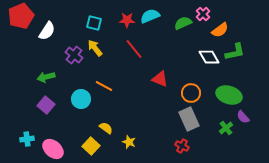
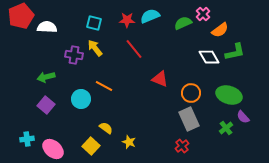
white semicircle: moved 4 px up; rotated 120 degrees counterclockwise
purple cross: rotated 30 degrees counterclockwise
red cross: rotated 24 degrees clockwise
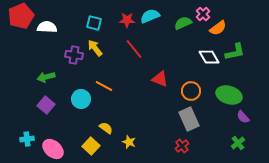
orange semicircle: moved 2 px left, 2 px up
orange circle: moved 2 px up
green cross: moved 12 px right, 15 px down
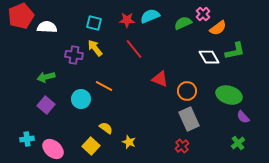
green L-shape: moved 1 px up
orange circle: moved 4 px left
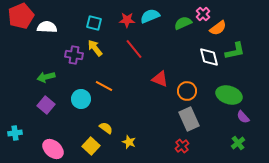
white diamond: rotated 15 degrees clockwise
cyan cross: moved 12 px left, 6 px up
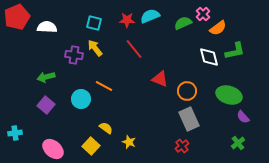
red pentagon: moved 4 px left, 1 px down
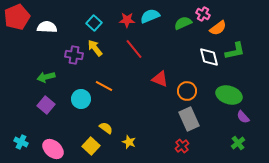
pink cross: rotated 16 degrees counterclockwise
cyan square: rotated 28 degrees clockwise
cyan cross: moved 6 px right, 9 px down; rotated 32 degrees clockwise
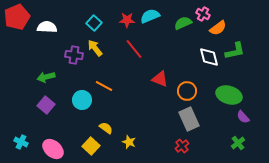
cyan circle: moved 1 px right, 1 px down
